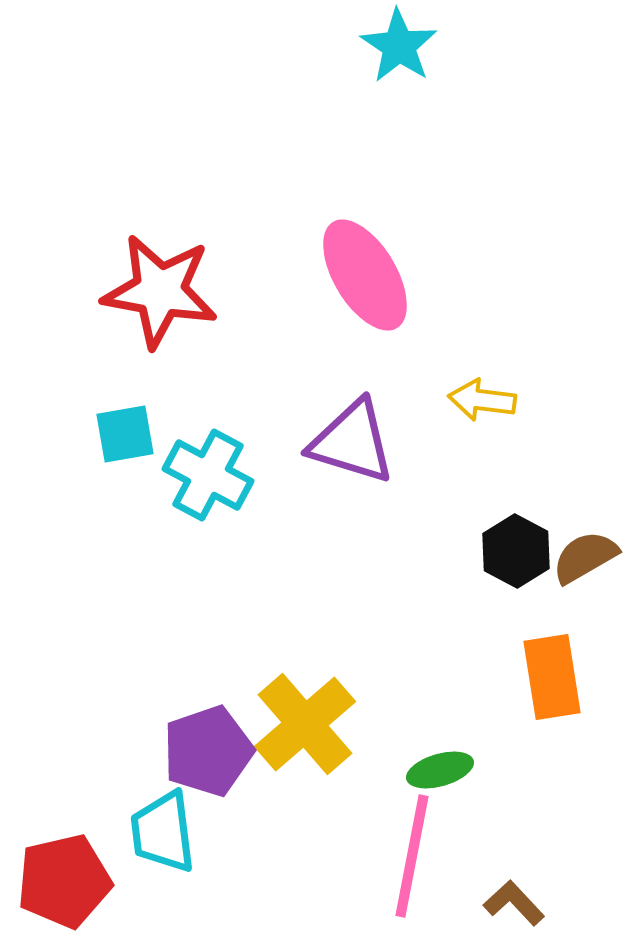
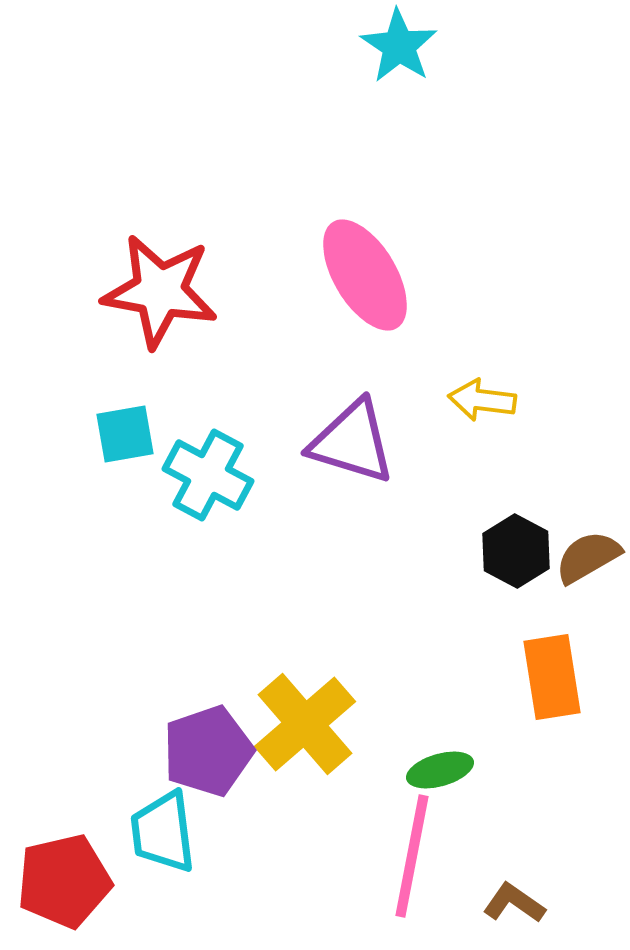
brown semicircle: moved 3 px right
brown L-shape: rotated 12 degrees counterclockwise
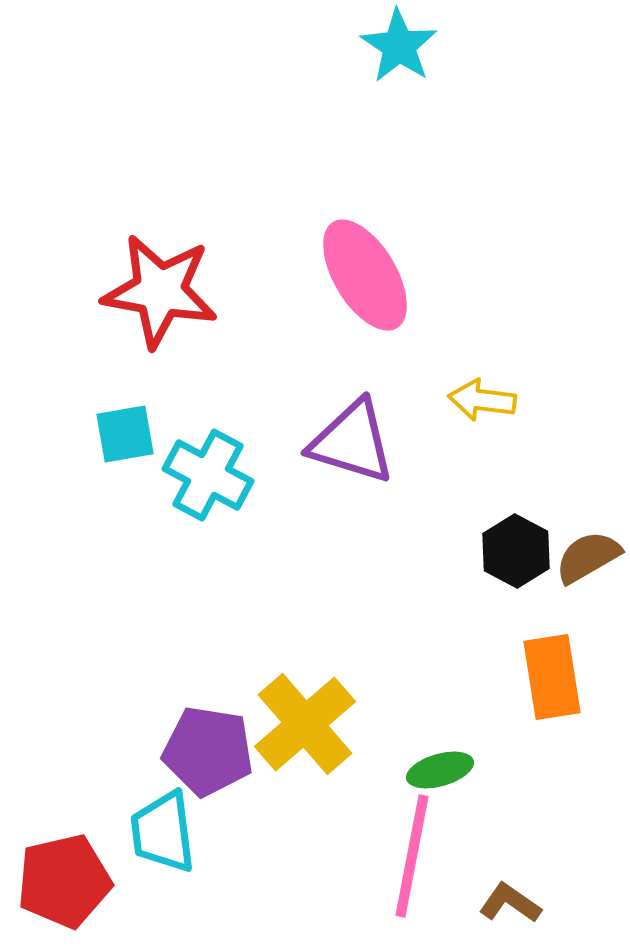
purple pentagon: rotated 28 degrees clockwise
brown L-shape: moved 4 px left
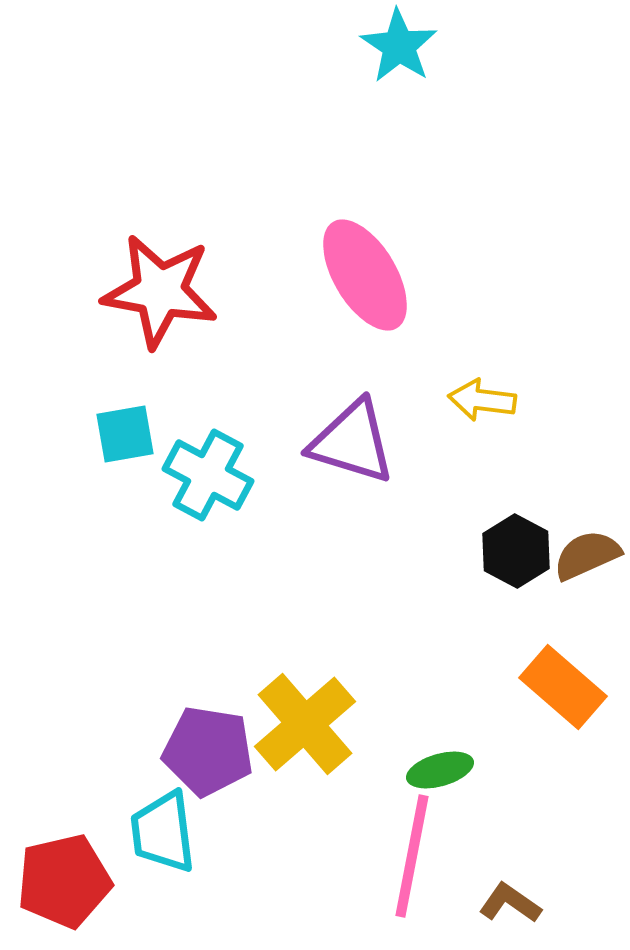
brown semicircle: moved 1 px left, 2 px up; rotated 6 degrees clockwise
orange rectangle: moved 11 px right, 10 px down; rotated 40 degrees counterclockwise
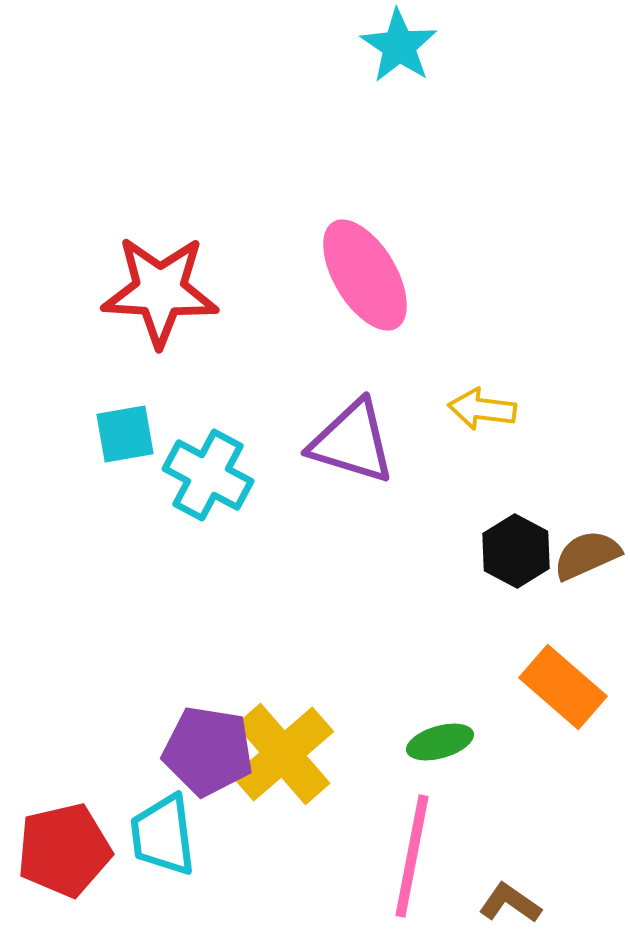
red star: rotated 7 degrees counterclockwise
yellow arrow: moved 9 px down
yellow cross: moved 22 px left, 30 px down
green ellipse: moved 28 px up
cyan trapezoid: moved 3 px down
red pentagon: moved 31 px up
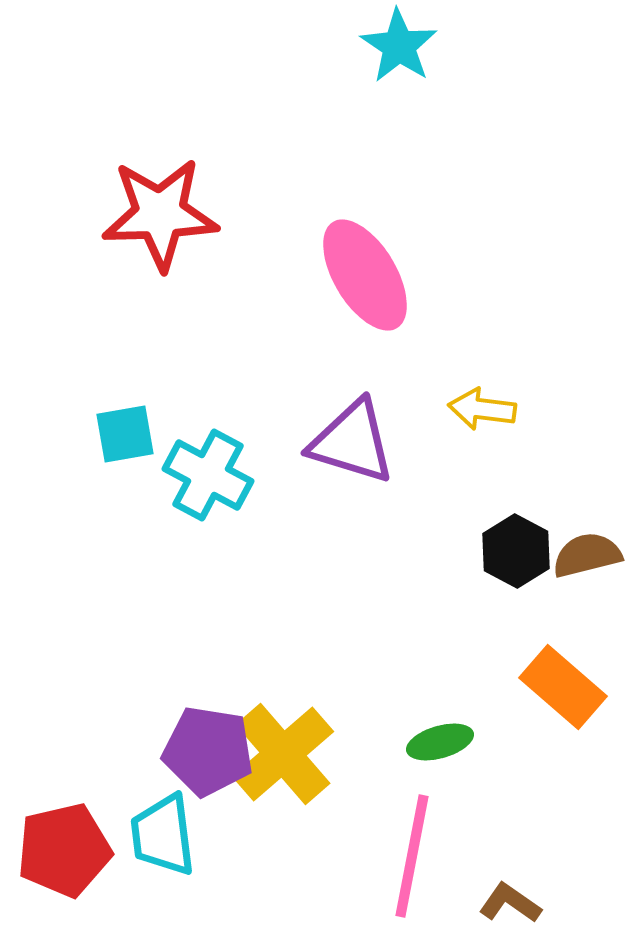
red star: moved 77 px up; rotated 5 degrees counterclockwise
brown semicircle: rotated 10 degrees clockwise
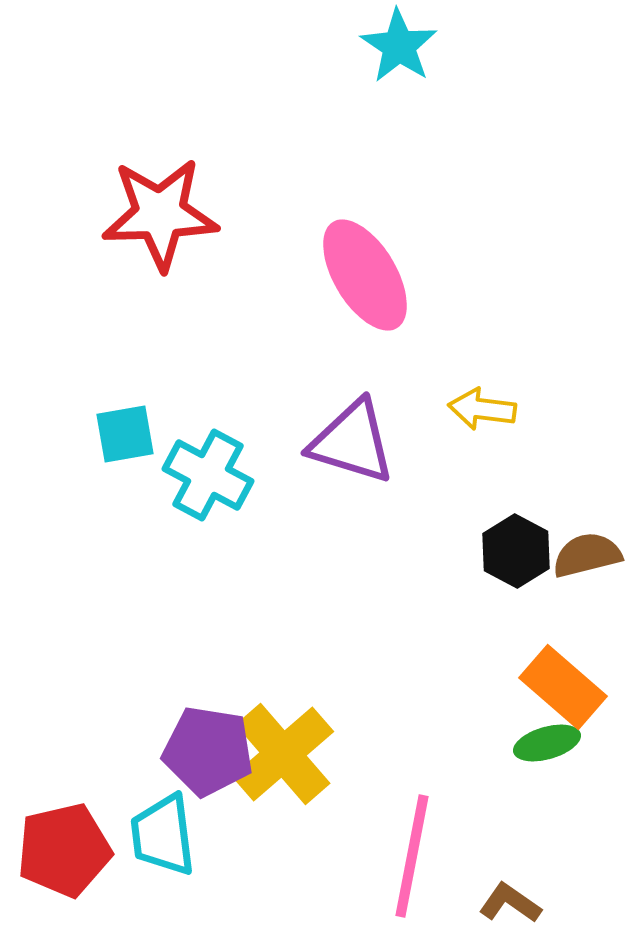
green ellipse: moved 107 px right, 1 px down
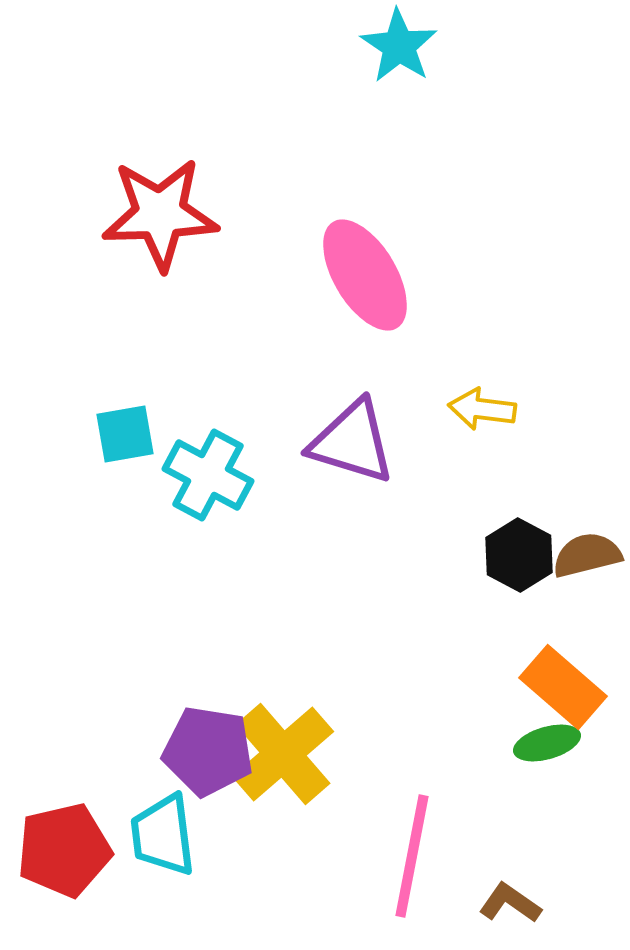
black hexagon: moved 3 px right, 4 px down
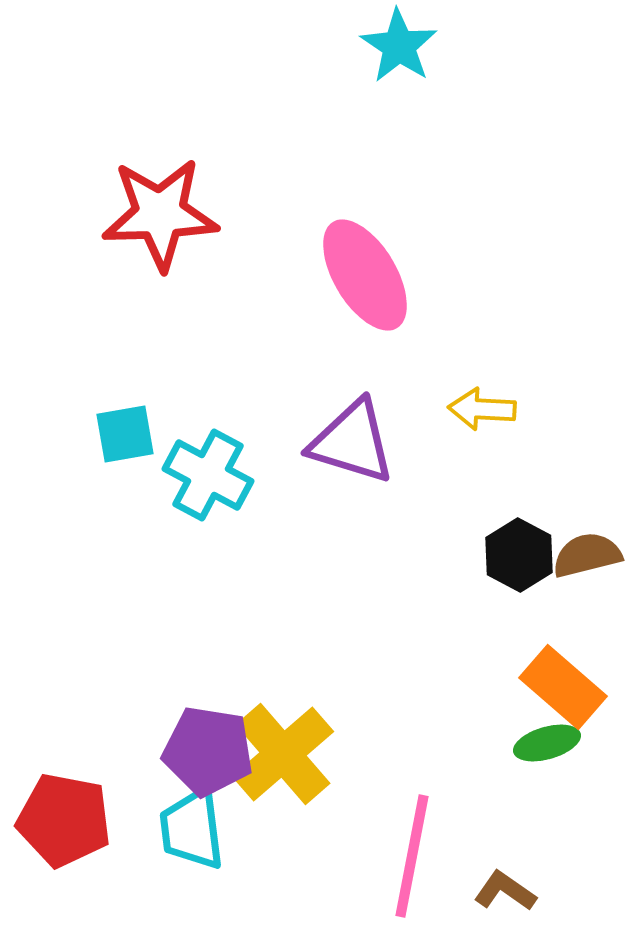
yellow arrow: rotated 4 degrees counterclockwise
cyan trapezoid: moved 29 px right, 6 px up
red pentagon: moved 30 px up; rotated 24 degrees clockwise
brown L-shape: moved 5 px left, 12 px up
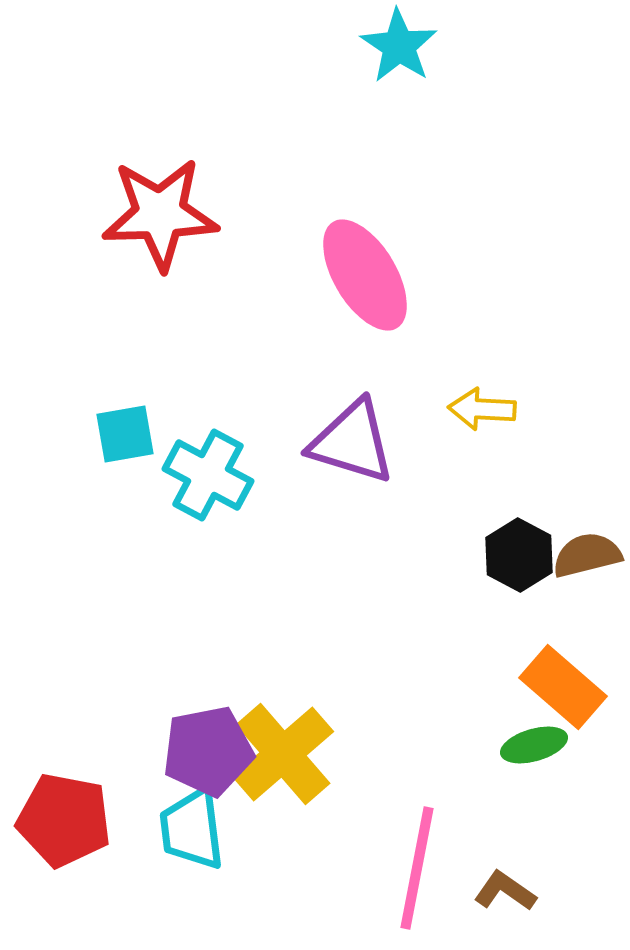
green ellipse: moved 13 px left, 2 px down
purple pentagon: rotated 20 degrees counterclockwise
pink line: moved 5 px right, 12 px down
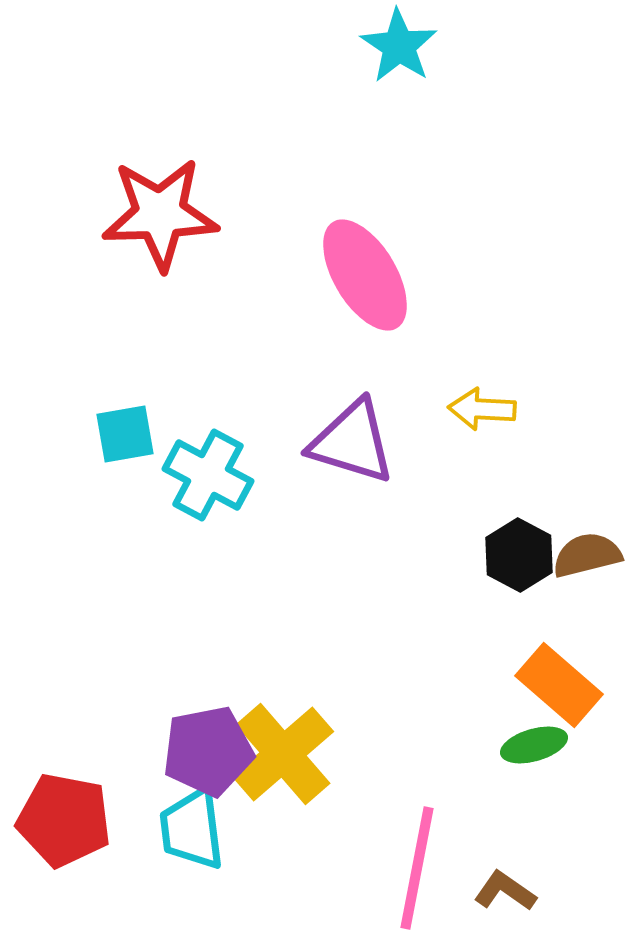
orange rectangle: moved 4 px left, 2 px up
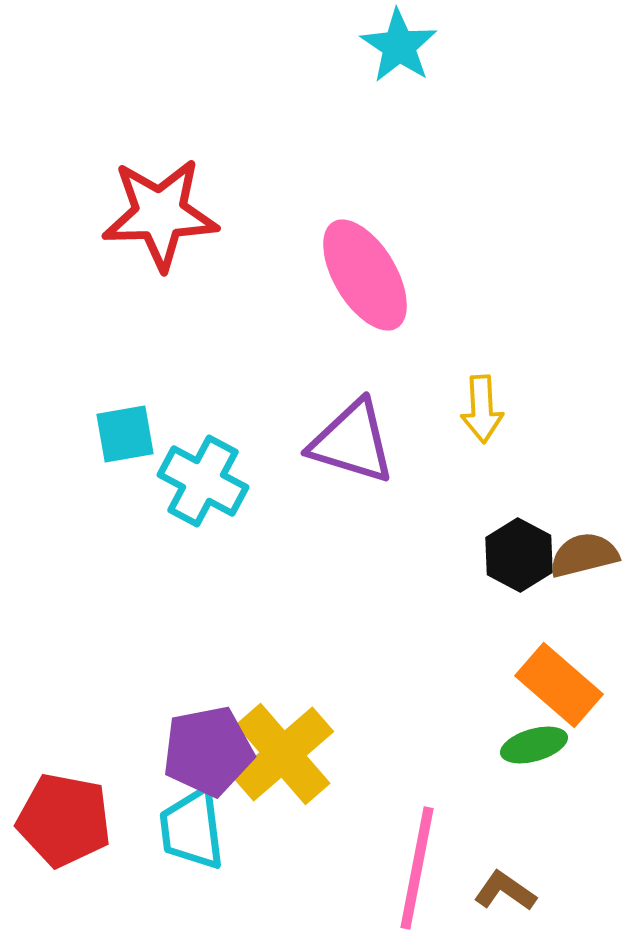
yellow arrow: rotated 96 degrees counterclockwise
cyan cross: moved 5 px left, 6 px down
brown semicircle: moved 3 px left
